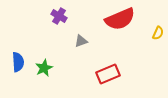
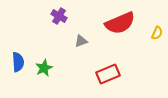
red semicircle: moved 4 px down
yellow semicircle: moved 1 px left
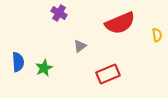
purple cross: moved 3 px up
yellow semicircle: moved 2 px down; rotated 32 degrees counterclockwise
gray triangle: moved 1 px left, 5 px down; rotated 16 degrees counterclockwise
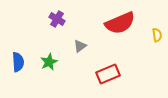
purple cross: moved 2 px left, 6 px down
green star: moved 5 px right, 6 px up
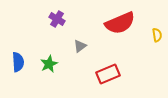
green star: moved 2 px down
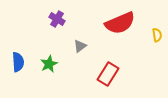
red rectangle: rotated 35 degrees counterclockwise
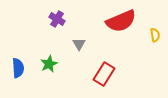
red semicircle: moved 1 px right, 2 px up
yellow semicircle: moved 2 px left
gray triangle: moved 1 px left, 2 px up; rotated 24 degrees counterclockwise
blue semicircle: moved 6 px down
red rectangle: moved 4 px left
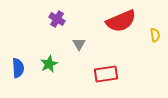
red rectangle: moved 2 px right; rotated 50 degrees clockwise
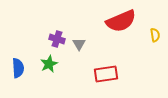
purple cross: moved 20 px down; rotated 14 degrees counterclockwise
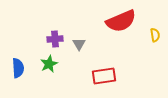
purple cross: moved 2 px left; rotated 21 degrees counterclockwise
red rectangle: moved 2 px left, 2 px down
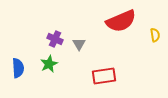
purple cross: rotated 28 degrees clockwise
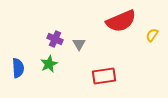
yellow semicircle: moved 3 px left; rotated 136 degrees counterclockwise
